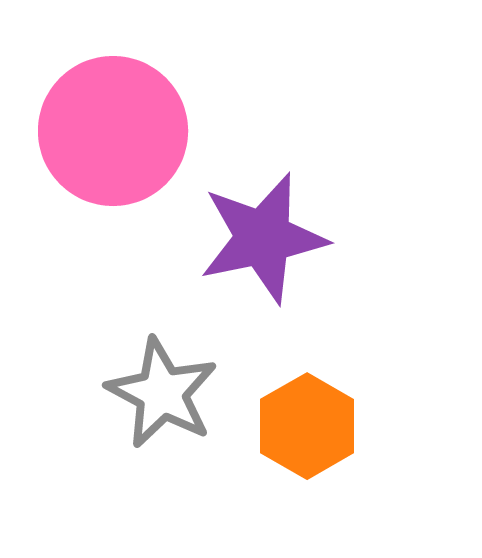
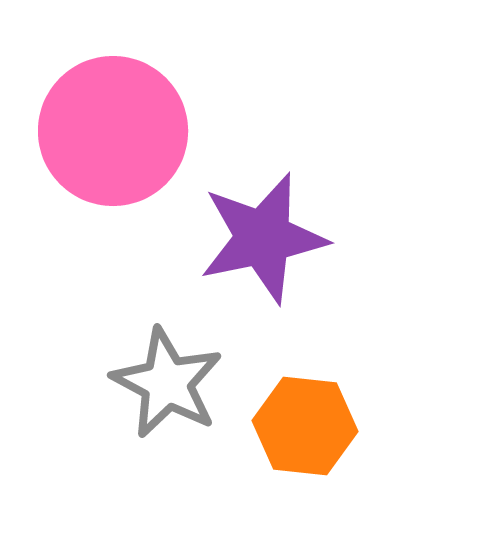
gray star: moved 5 px right, 10 px up
orange hexagon: moved 2 px left; rotated 24 degrees counterclockwise
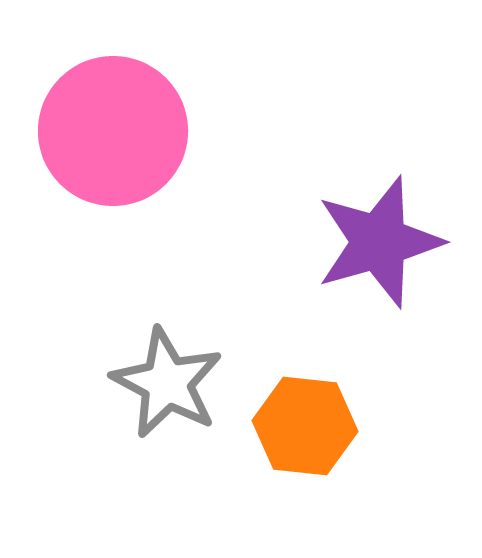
purple star: moved 116 px right, 4 px down; rotated 4 degrees counterclockwise
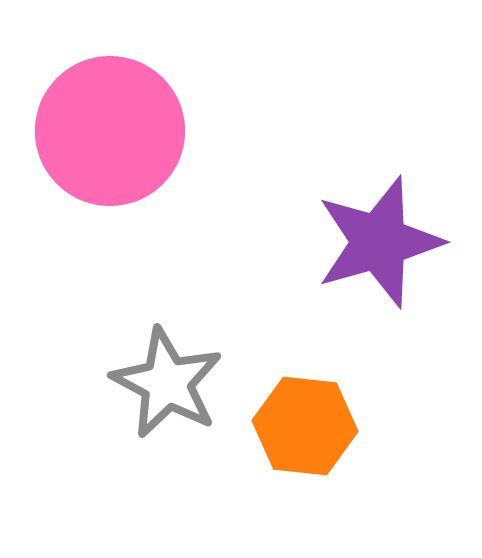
pink circle: moved 3 px left
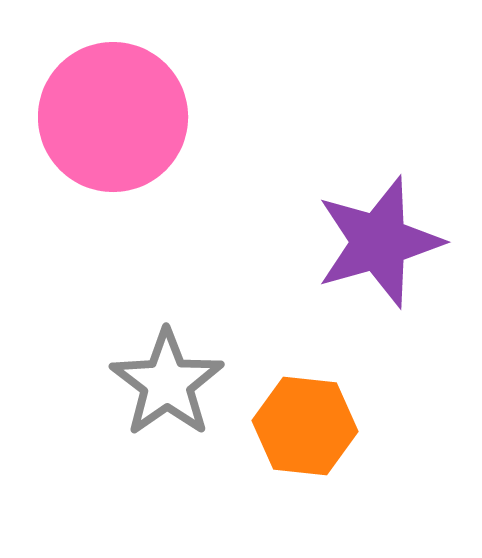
pink circle: moved 3 px right, 14 px up
gray star: rotated 9 degrees clockwise
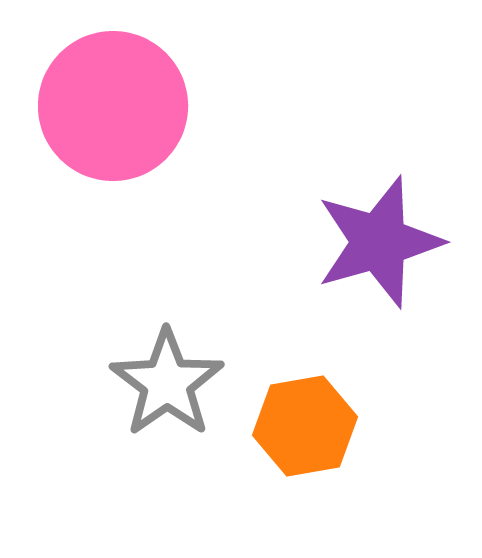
pink circle: moved 11 px up
orange hexagon: rotated 16 degrees counterclockwise
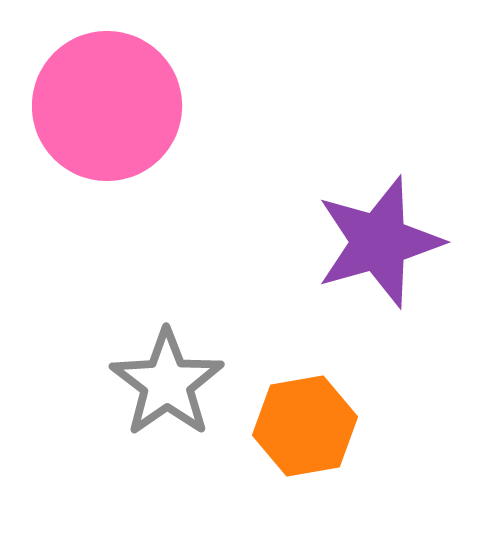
pink circle: moved 6 px left
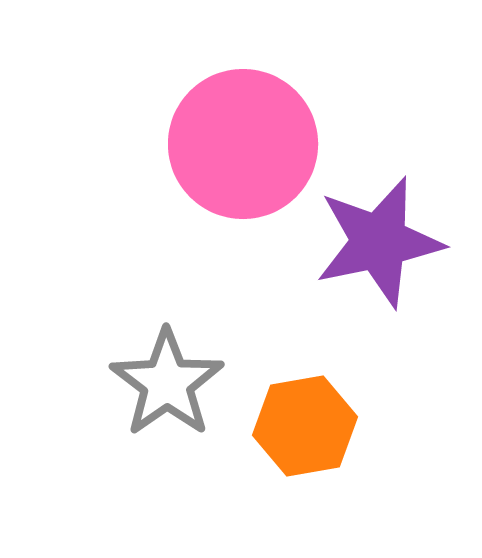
pink circle: moved 136 px right, 38 px down
purple star: rotated 4 degrees clockwise
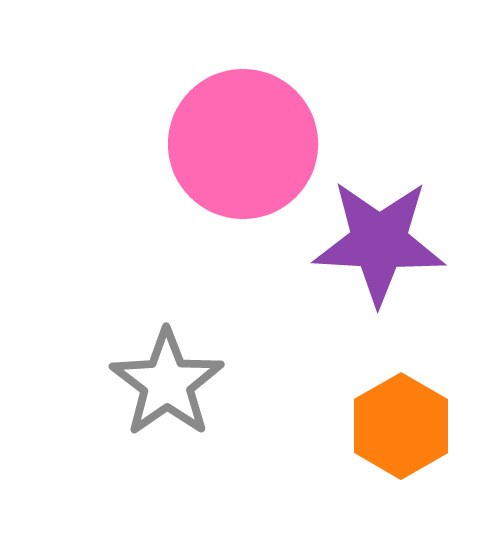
purple star: rotated 15 degrees clockwise
orange hexagon: moved 96 px right; rotated 20 degrees counterclockwise
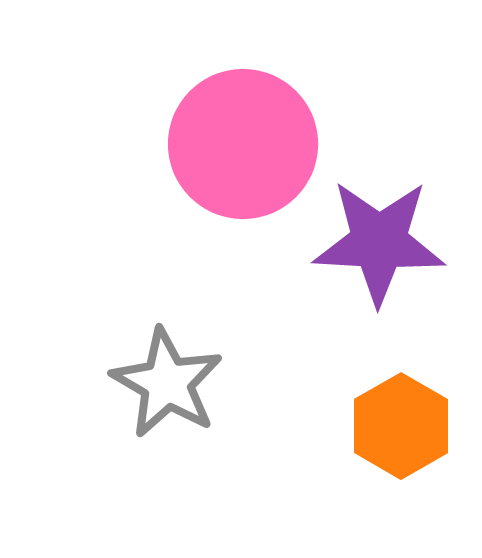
gray star: rotated 7 degrees counterclockwise
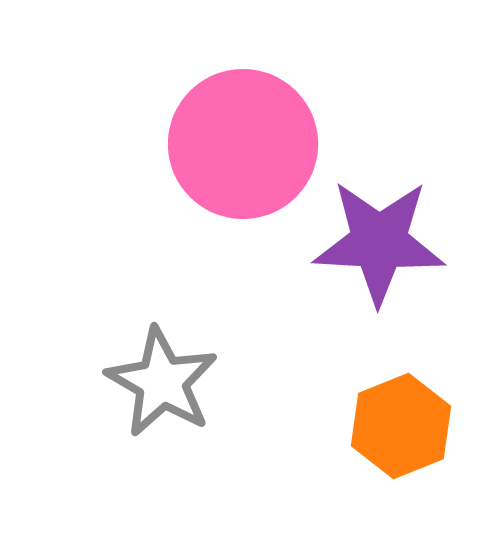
gray star: moved 5 px left, 1 px up
orange hexagon: rotated 8 degrees clockwise
